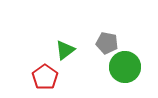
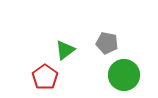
green circle: moved 1 px left, 8 px down
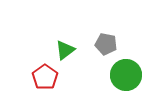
gray pentagon: moved 1 px left, 1 px down
green circle: moved 2 px right
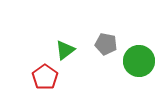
green circle: moved 13 px right, 14 px up
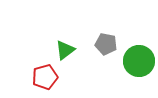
red pentagon: rotated 20 degrees clockwise
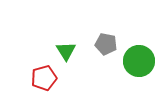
green triangle: moved 1 px right, 1 px down; rotated 25 degrees counterclockwise
red pentagon: moved 1 px left, 1 px down
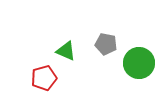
green triangle: rotated 35 degrees counterclockwise
green circle: moved 2 px down
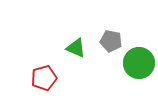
gray pentagon: moved 5 px right, 3 px up
green triangle: moved 10 px right, 3 px up
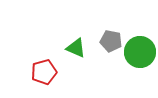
green circle: moved 1 px right, 11 px up
red pentagon: moved 6 px up
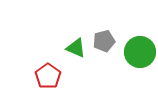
gray pentagon: moved 7 px left; rotated 25 degrees counterclockwise
red pentagon: moved 4 px right, 4 px down; rotated 20 degrees counterclockwise
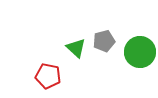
green triangle: rotated 20 degrees clockwise
red pentagon: rotated 25 degrees counterclockwise
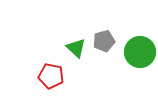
red pentagon: moved 3 px right
